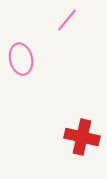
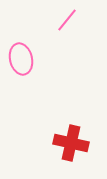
red cross: moved 11 px left, 6 px down
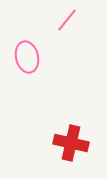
pink ellipse: moved 6 px right, 2 px up
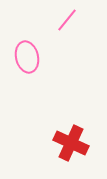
red cross: rotated 12 degrees clockwise
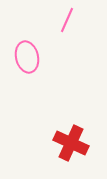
pink line: rotated 15 degrees counterclockwise
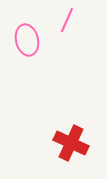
pink ellipse: moved 17 px up
